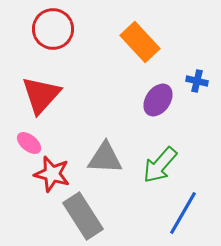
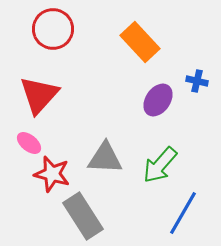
red triangle: moved 2 px left
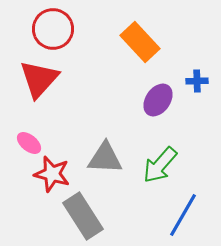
blue cross: rotated 15 degrees counterclockwise
red triangle: moved 16 px up
blue line: moved 2 px down
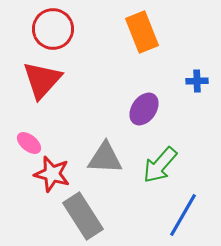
orange rectangle: moved 2 px right, 10 px up; rotated 21 degrees clockwise
red triangle: moved 3 px right, 1 px down
purple ellipse: moved 14 px left, 9 px down
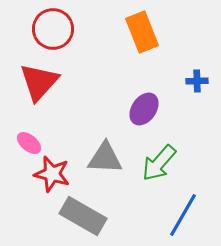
red triangle: moved 3 px left, 2 px down
green arrow: moved 1 px left, 2 px up
gray rectangle: rotated 27 degrees counterclockwise
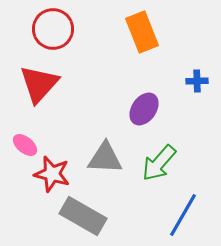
red triangle: moved 2 px down
pink ellipse: moved 4 px left, 2 px down
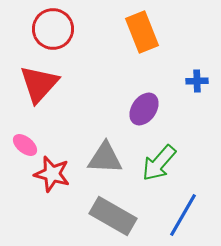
gray rectangle: moved 30 px right
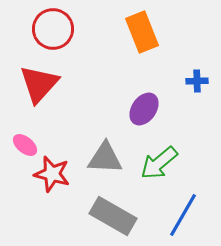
green arrow: rotated 9 degrees clockwise
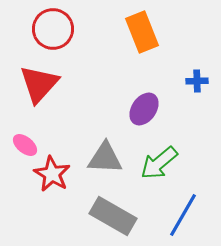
red star: rotated 15 degrees clockwise
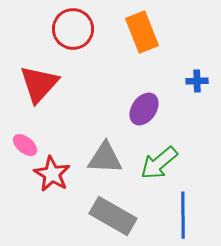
red circle: moved 20 px right
blue line: rotated 30 degrees counterclockwise
